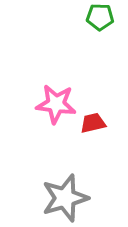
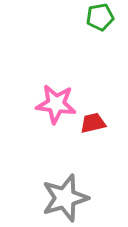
green pentagon: rotated 12 degrees counterclockwise
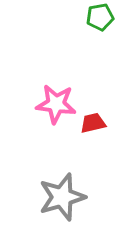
gray star: moved 3 px left, 1 px up
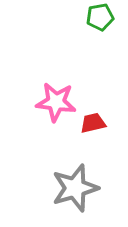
pink star: moved 2 px up
gray star: moved 13 px right, 9 px up
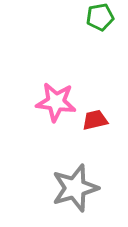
red trapezoid: moved 2 px right, 3 px up
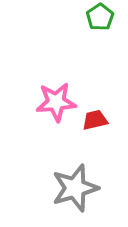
green pentagon: rotated 24 degrees counterclockwise
pink star: rotated 12 degrees counterclockwise
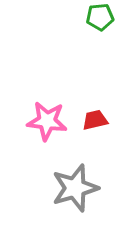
green pentagon: rotated 28 degrees clockwise
pink star: moved 9 px left, 19 px down; rotated 12 degrees clockwise
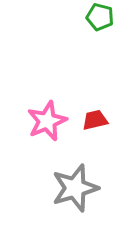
green pentagon: rotated 20 degrees clockwise
pink star: rotated 30 degrees counterclockwise
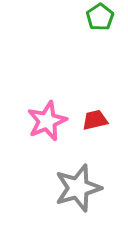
green pentagon: rotated 24 degrees clockwise
gray star: moved 3 px right
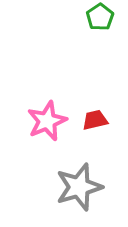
gray star: moved 1 px right, 1 px up
